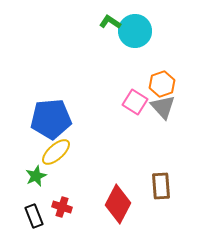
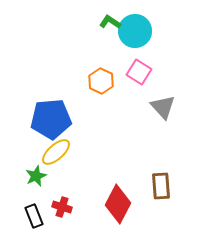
orange hexagon: moved 61 px left, 3 px up; rotated 15 degrees counterclockwise
pink square: moved 4 px right, 30 px up
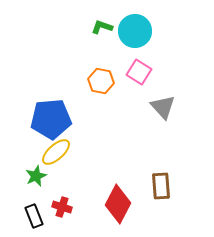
green L-shape: moved 8 px left, 5 px down; rotated 15 degrees counterclockwise
orange hexagon: rotated 15 degrees counterclockwise
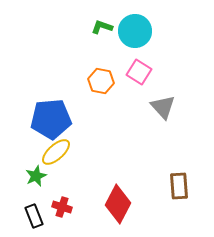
brown rectangle: moved 18 px right
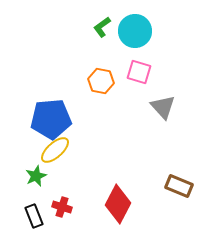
green L-shape: rotated 55 degrees counterclockwise
pink square: rotated 15 degrees counterclockwise
yellow ellipse: moved 1 px left, 2 px up
brown rectangle: rotated 64 degrees counterclockwise
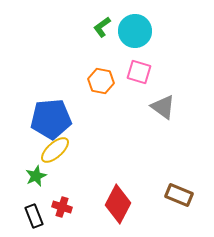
gray triangle: rotated 12 degrees counterclockwise
brown rectangle: moved 9 px down
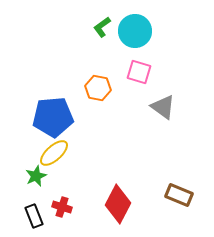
orange hexagon: moved 3 px left, 7 px down
blue pentagon: moved 2 px right, 2 px up
yellow ellipse: moved 1 px left, 3 px down
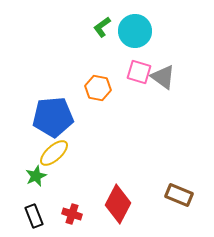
gray triangle: moved 30 px up
red cross: moved 10 px right, 7 px down
